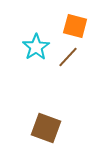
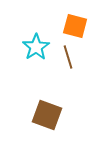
brown line: rotated 60 degrees counterclockwise
brown square: moved 1 px right, 13 px up
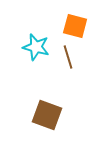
cyan star: rotated 24 degrees counterclockwise
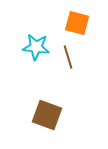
orange square: moved 2 px right, 3 px up
cyan star: rotated 8 degrees counterclockwise
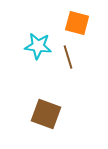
cyan star: moved 2 px right, 1 px up
brown square: moved 1 px left, 1 px up
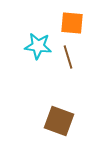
orange square: moved 5 px left; rotated 10 degrees counterclockwise
brown square: moved 13 px right, 7 px down
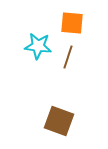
brown line: rotated 35 degrees clockwise
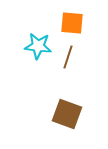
brown square: moved 8 px right, 7 px up
